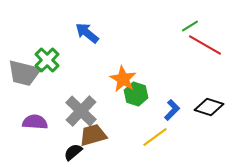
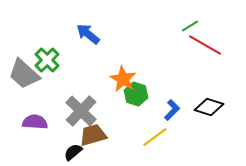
blue arrow: moved 1 px right, 1 px down
gray trapezoid: moved 1 px down; rotated 28 degrees clockwise
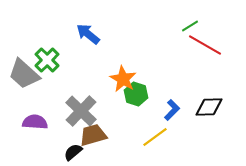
black diamond: rotated 20 degrees counterclockwise
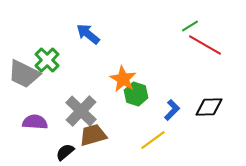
gray trapezoid: rotated 16 degrees counterclockwise
yellow line: moved 2 px left, 3 px down
black semicircle: moved 8 px left
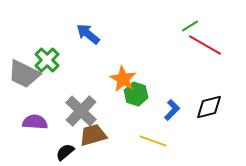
black diamond: rotated 12 degrees counterclockwise
yellow line: moved 1 px down; rotated 56 degrees clockwise
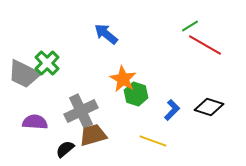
blue arrow: moved 18 px right
green cross: moved 3 px down
black diamond: rotated 32 degrees clockwise
gray cross: rotated 20 degrees clockwise
black semicircle: moved 3 px up
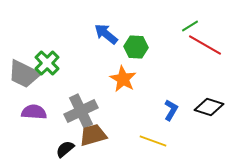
green hexagon: moved 47 px up; rotated 15 degrees counterclockwise
blue L-shape: moved 1 px left; rotated 15 degrees counterclockwise
purple semicircle: moved 1 px left, 10 px up
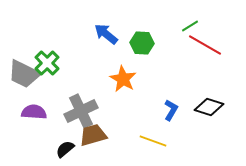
green hexagon: moved 6 px right, 4 px up
